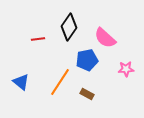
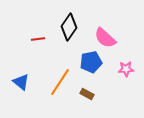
blue pentagon: moved 4 px right, 2 px down
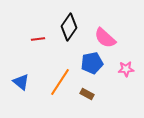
blue pentagon: moved 1 px right, 1 px down
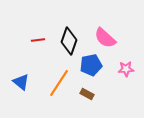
black diamond: moved 14 px down; rotated 16 degrees counterclockwise
red line: moved 1 px down
blue pentagon: moved 1 px left, 2 px down
orange line: moved 1 px left, 1 px down
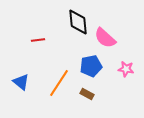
black diamond: moved 9 px right, 19 px up; rotated 24 degrees counterclockwise
blue pentagon: moved 1 px down
pink star: rotated 14 degrees clockwise
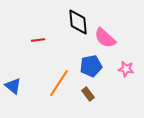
blue triangle: moved 8 px left, 4 px down
brown rectangle: moved 1 px right; rotated 24 degrees clockwise
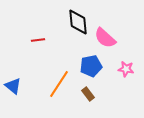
orange line: moved 1 px down
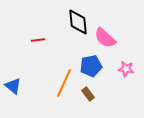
orange line: moved 5 px right, 1 px up; rotated 8 degrees counterclockwise
